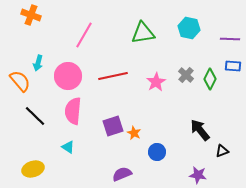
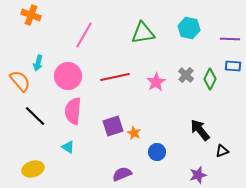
red line: moved 2 px right, 1 px down
purple star: rotated 24 degrees counterclockwise
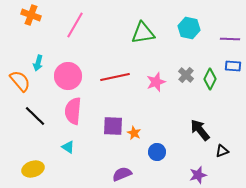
pink line: moved 9 px left, 10 px up
pink star: rotated 12 degrees clockwise
purple square: rotated 20 degrees clockwise
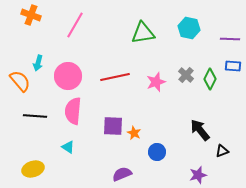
black line: rotated 40 degrees counterclockwise
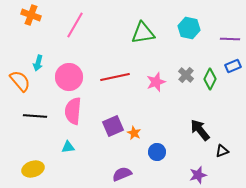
blue rectangle: rotated 28 degrees counterclockwise
pink circle: moved 1 px right, 1 px down
purple square: rotated 25 degrees counterclockwise
cyan triangle: rotated 40 degrees counterclockwise
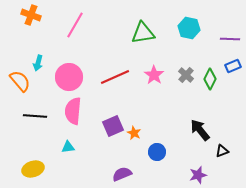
red line: rotated 12 degrees counterclockwise
pink star: moved 2 px left, 7 px up; rotated 18 degrees counterclockwise
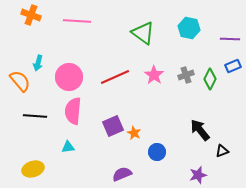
pink line: moved 2 px right, 4 px up; rotated 64 degrees clockwise
green triangle: rotated 45 degrees clockwise
gray cross: rotated 28 degrees clockwise
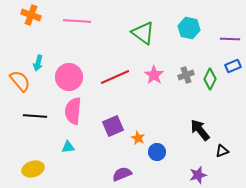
orange star: moved 4 px right, 5 px down
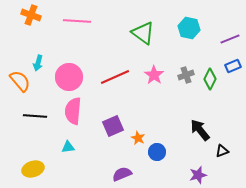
purple line: rotated 24 degrees counterclockwise
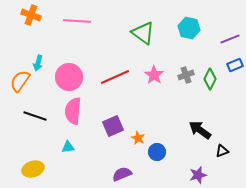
blue rectangle: moved 2 px right, 1 px up
orange semicircle: rotated 105 degrees counterclockwise
black line: rotated 15 degrees clockwise
black arrow: rotated 15 degrees counterclockwise
